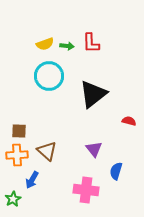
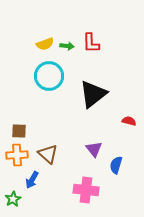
brown triangle: moved 1 px right, 3 px down
blue semicircle: moved 6 px up
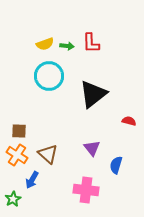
purple triangle: moved 2 px left, 1 px up
orange cross: rotated 35 degrees clockwise
